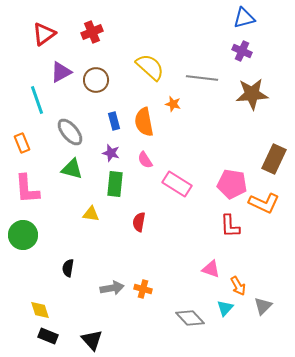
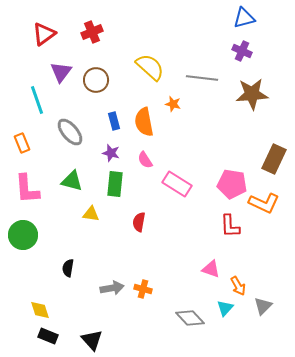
purple triangle: rotated 25 degrees counterclockwise
green triangle: moved 12 px down
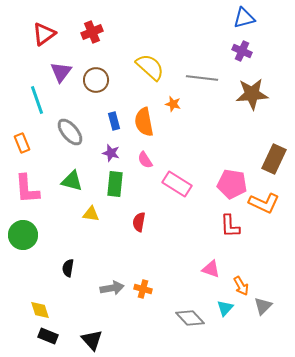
orange arrow: moved 3 px right
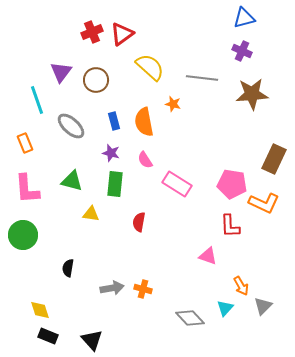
red triangle: moved 78 px right
gray ellipse: moved 1 px right, 6 px up; rotated 8 degrees counterclockwise
orange rectangle: moved 3 px right
pink triangle: moved 3 px left, 13 px up
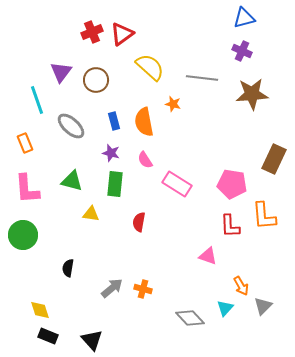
orange L-shape: moved 13 px down; rotated 60 degrees clockwise
gray arrow: rotated 30 degrees counterclockwise
